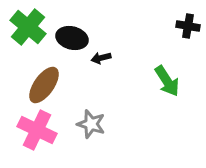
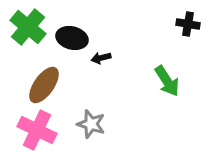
black cross: moved 2 px up
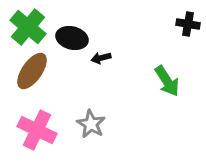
brown ellipse: moved 12 px left, 14 px up
gray star: rotated 12 degrees clockwise
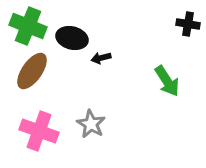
green cross: moved 1 px up; rotated 18 degrees counterclockwise
pink cross: moved 2 px right, 1 px down; rotated 6 degrees counterclockwise
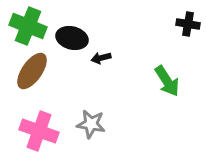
gray star: rotated 20 degrees counterclockwise
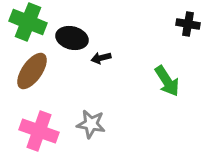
green cross: moved 4 px up
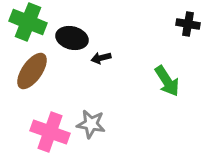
pink cross: moved 11 px right, 1 px down
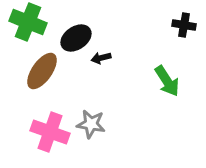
black cross: moved 4 px left, 1 px down
black ellipse: moved 4 px right; rotated 48 degrees counterclockwise
brown ellipse: moved 10 px right
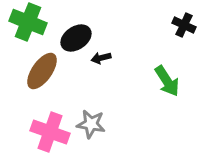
black cross: rotated 15 degrees clockwise
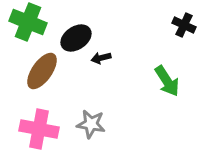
pink cross: moved 11 px left, 3 px up; rotated 9 degrees counterclockwise
